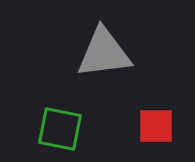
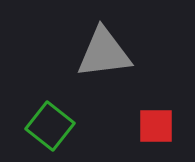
green square: moved 10 px left, 3 px up; rotated 27 degrees clockwise
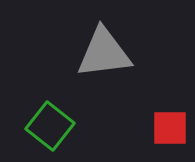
red square: moved 14 px right, 2 px down
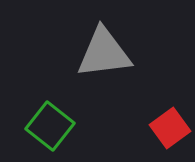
red square: rotated 36 degrees counterclockwise
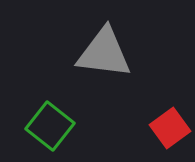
gray triangle: rotated 14 degrees clockwise
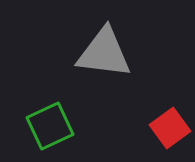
green square: rotated 27 degrees clockwise
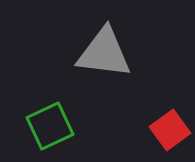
red square: moved 2 px down
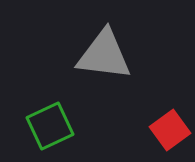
gray triangle: moved 2 px down
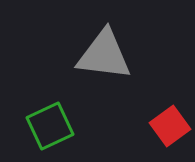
red square: moved 4 px up
